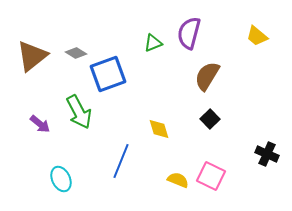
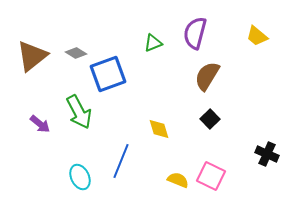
purple semicircle: moved 6 px right
cyan ellipse: moved 19 px right, 2 px up
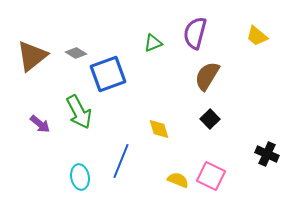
cyan ellipse: rotated 15 degrees clockwise
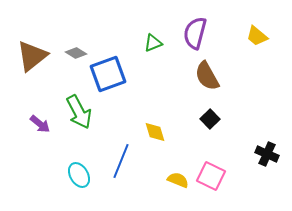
brown semicircle: rotated 60 degrees counterclockwise
yellow diamond: moved 4 px left, 3 px down
cyan ellipse: moved 1 px left, 2 px up; rotated 20 degrees counterclockwise
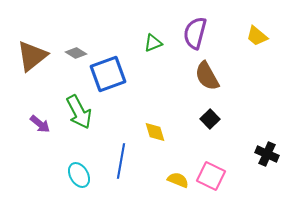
blue line: rotated 12 degrees counterclockwise
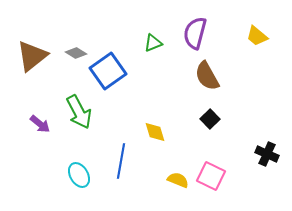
blue square: moved 3 px up; rotated 15 degrees counterclockwise
